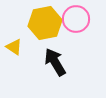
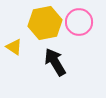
pink circle: moved 3 px right, 3 px down
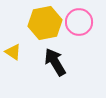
yellow triangle: moved 1 px left, 5 px down
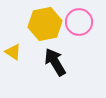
yellow hexagon: moved 1 px down
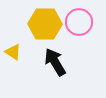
yellow hexagon: rotated 12 degrees clockwise
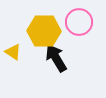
yellow hexagon: moved 1 px left, 7 px down
black arrow: moved 1 px right, 4 px up
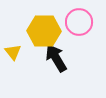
yellow triangle: rotated 18 degrees clockwise
